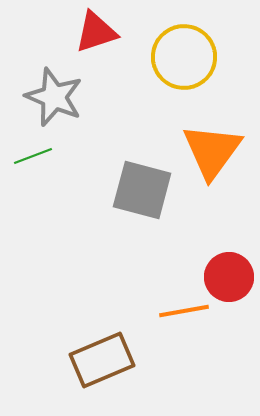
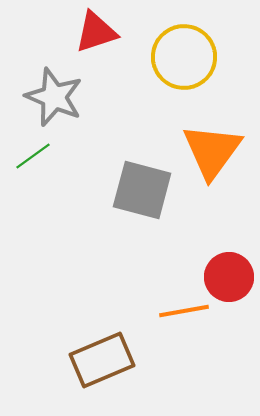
green line: rotated 15 degrees counterclockwise
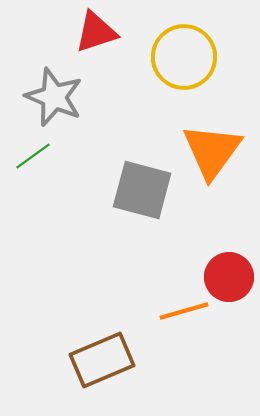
orange line: rotated 6 degrees counterclockwise
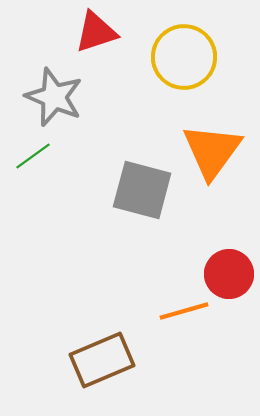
red circle: moved 3 px up
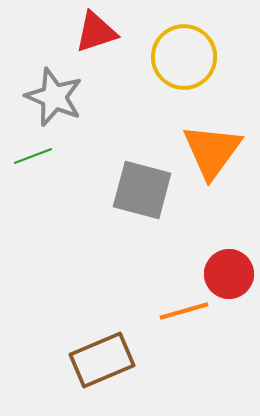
green line: rotated 15 degrees clockwise
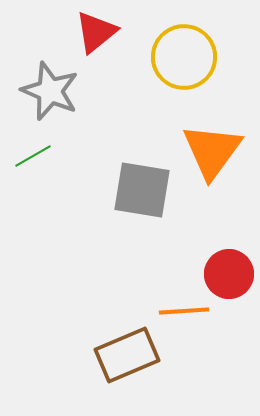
red triangle: rotated 21 degrees counterclockwise
gray star: moved 4 px left, 6 px up
green line: rotated 9 degrees counterclockwise
gray square: rotated 6 degrees counterclockwise
orange line: rotated 12 degrees clockwise
brown rectangle: moved 25 px right, 5 px up
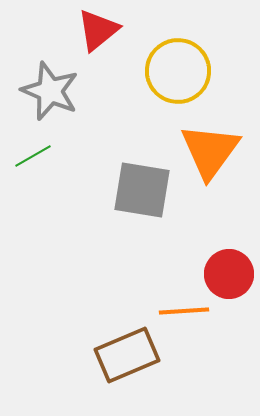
red triangle: moved 2 px right, 2 px up
yellow circle: moved 6 px left, 14 px down
orange triangle: moved 2 px left
